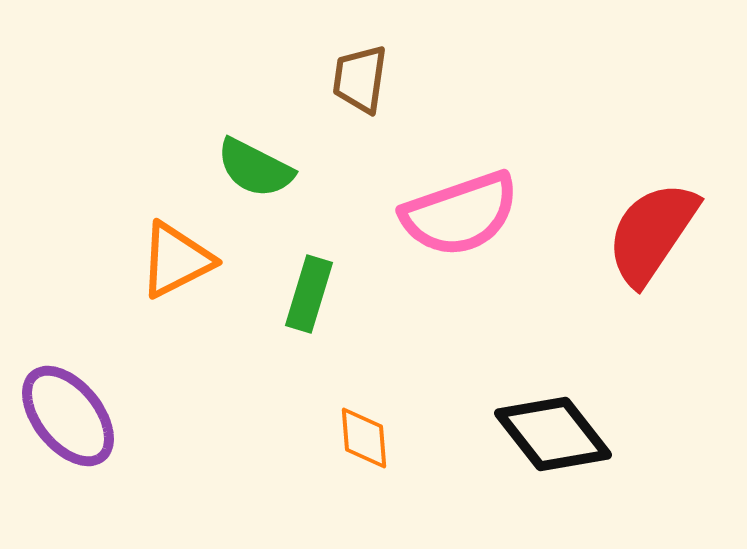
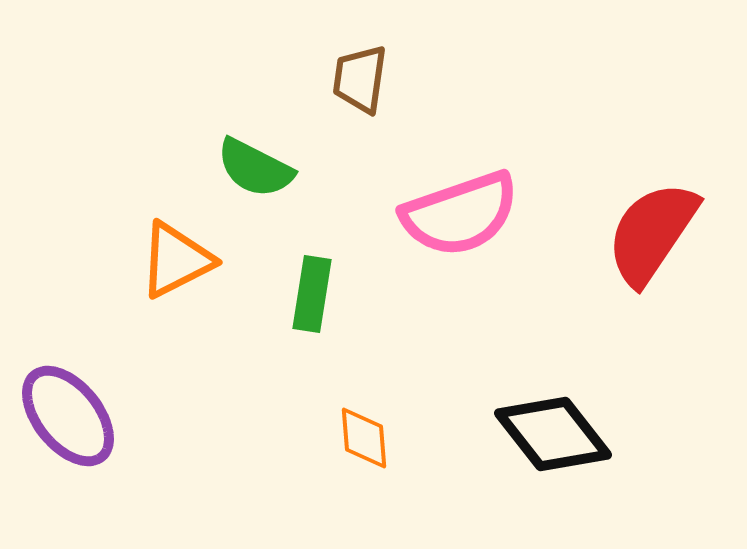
green rectangle: moved 3 px right; rotated 8 degrees counterclockwise
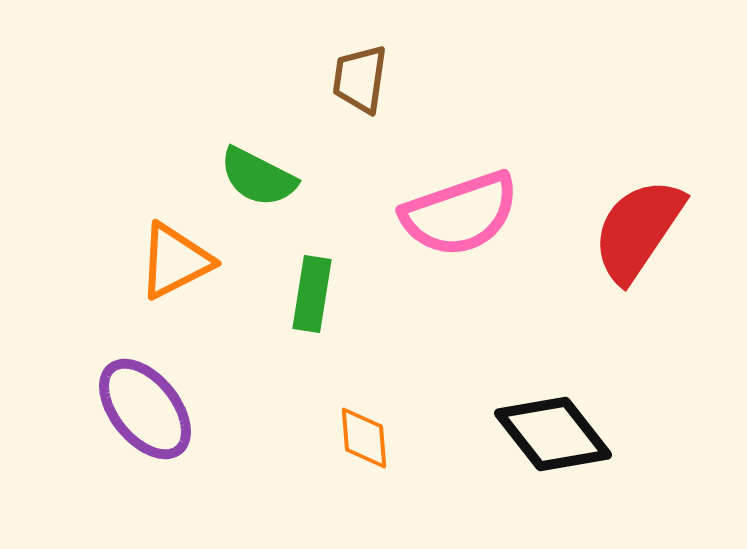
green semicircle: moved 3 px right, 9 px down
red semicircle: moved 14 px left, 3 px up
orange triangle: moved 1 px left, 1 px down
purple ellipse: moved 77 px right, 7 px up
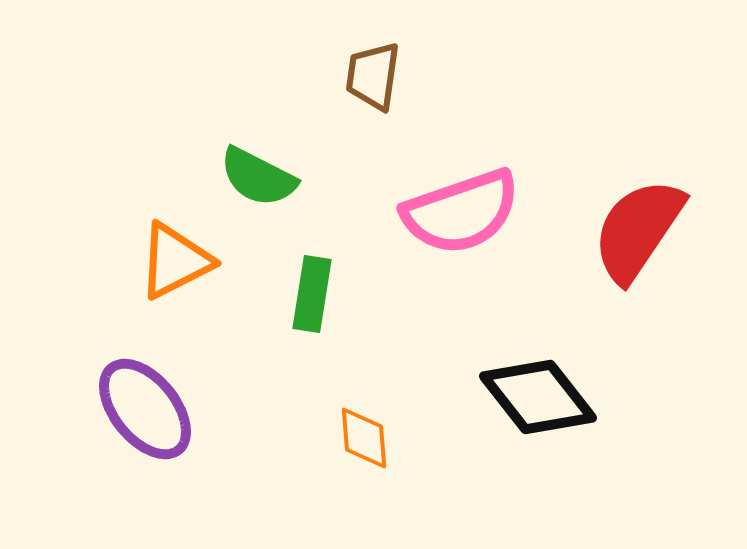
brown trapezoid: moved 13 px right, 3 px up
pink semicircle: moved 1 px right, 2 px up
black diamond: moved 15 px left, 37 px up
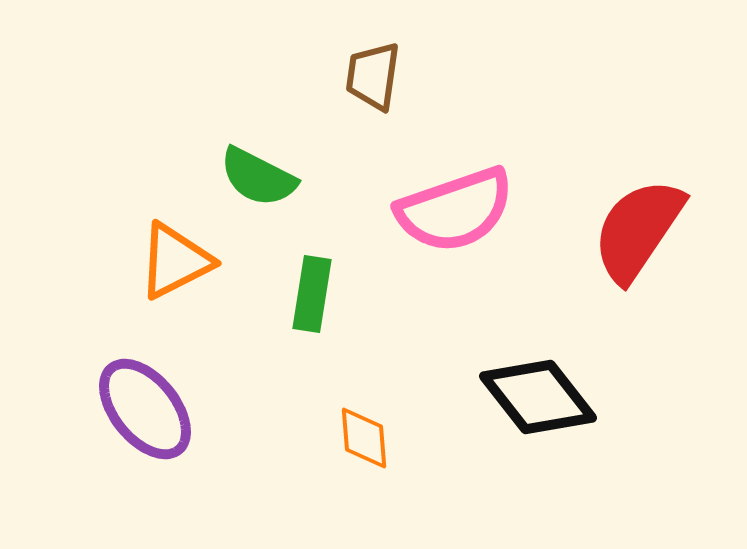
pink semicircle: moved 6 px left, 2 px up
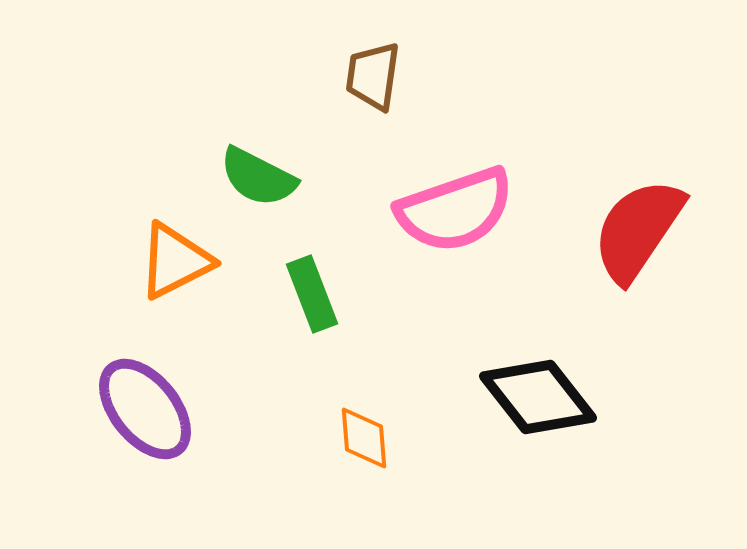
green rectangle: rotated 30 degrees counterclockwise
